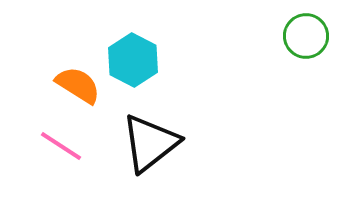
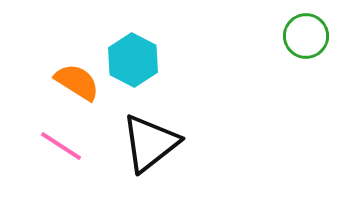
orange semicircle: moved 1 px left, 3 px up
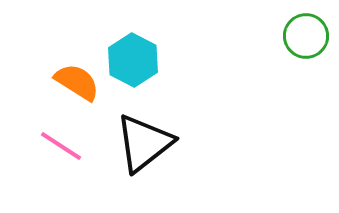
black triangle: moved 6 px left
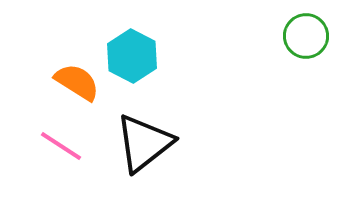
cyan hexagon: moved 1 px left, 4 px up
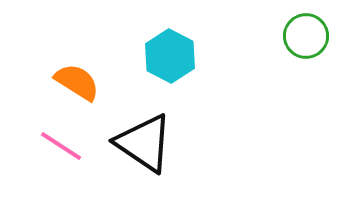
cyan hexagon: moved 38 px right
black triangle: rotated 48 degrees counterclockwise
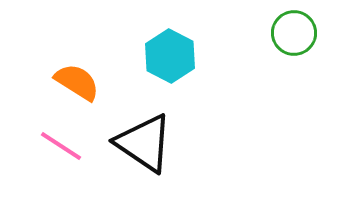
green circle: moved 12 px left, 3 px up
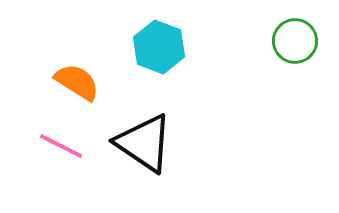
green circle: moved 1 px right, 8 px down
cyan hexagon: moved 11 px left, 9 px up; rotated 6 degrees counterclockwise
pink line: rotated 6 degrees counterclockwise
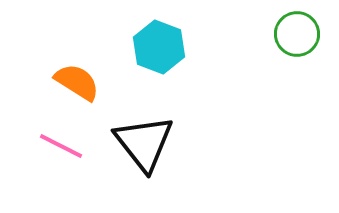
green circle: moved 2 px right, 7 px up
black triangle: rotated 18 degrees clockwise
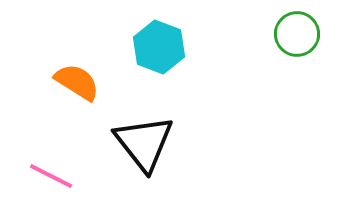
pink line: moved 10 px left, 30 px down
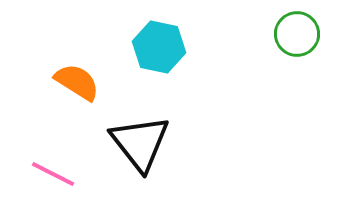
cyan hexagon: rotated 9 degrees counterclockwise
black triangle: moved 4 px left
pink line: moved 2 px right, 2 px up
